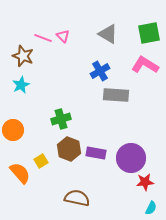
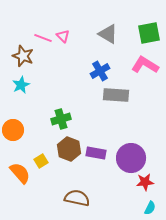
cyan semicircle: moved 1 px left
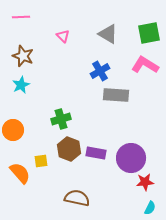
pink line: moved 22 px left, 21 px up; rotated 24 degrees counterclockwise
yellow square: rotated 24 degrees clockwise
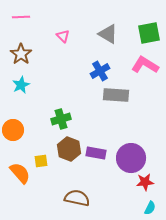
brown star: moved 2 px left, 2 px up; rotated 15 degrees clockwise
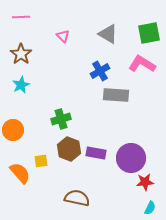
pink L-shape: moved 3 px left, 1 px up
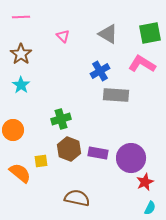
green square: moved 1 px right
cyan star: rotated 12 degrees counterclockwise
purple rectangle: moved 2 px right
orange semicircle: rotated 10 degrees counterclockwise
red star: rotated 18 degrees counterclockwise
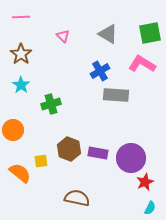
green cross: moved 10 px left, 15 px up
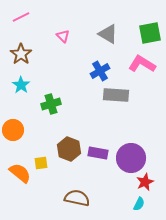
pink line: rotated 24 degrees counterclockwise
yellow square: moved 2 px down
cyan semicircle: moved 11 px left, 4 px up
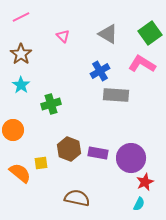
green square: rotated 25 degrees counterclockwise
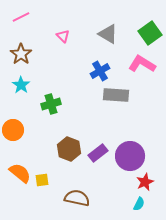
purple rectangle: rotated 48 degrees counterclockwise
purple circle: moved 1 px left, 2 px up
yellow square: moved 1 px right, 17 px down
